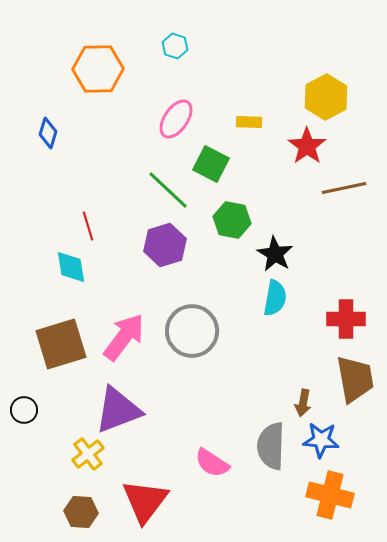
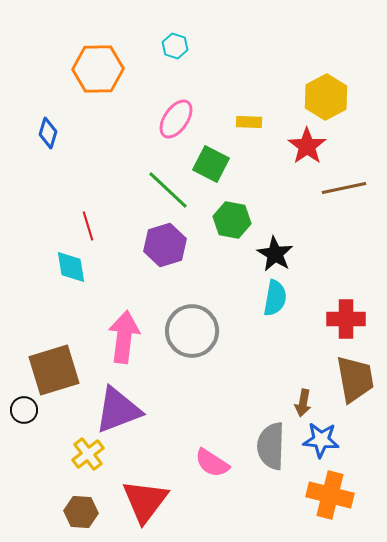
pink arrow: rotated 30 degrees counterclockwise
brown square: moved 7 px left, 26 px down
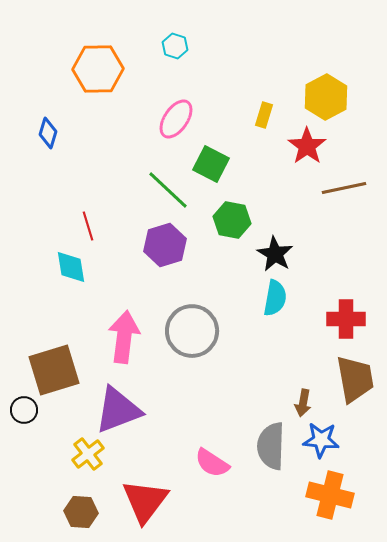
yellow rectangle: moved 15 px right, 7 px up; rotated 75 degrees counterclockwise
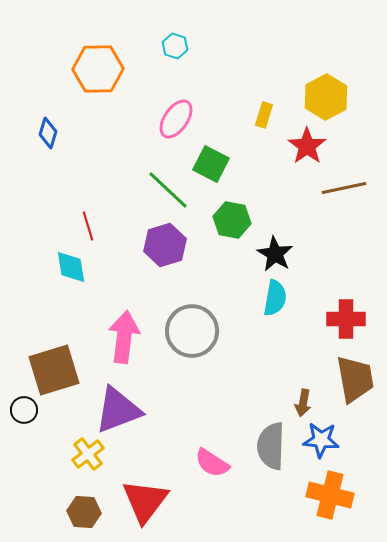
brown hexagon: moved 3 px right
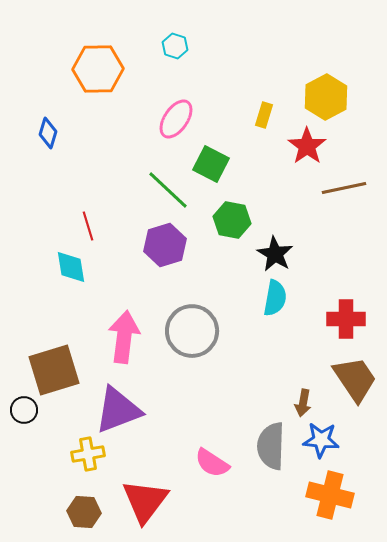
brown trapezoid: rotated 24 degrees counterclockwise
yellow cross: rotated 28 degrees clockwise
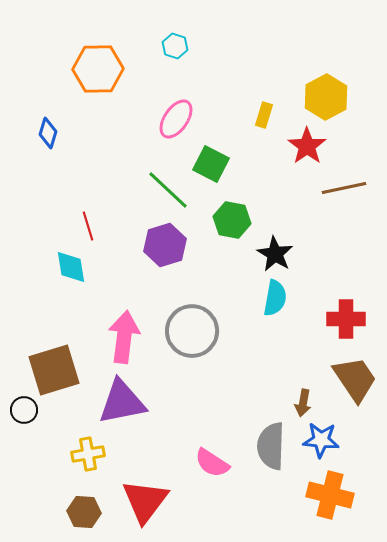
purple triangle: moved 4 px right, 8 px up; rotated 10 degrees clockwise
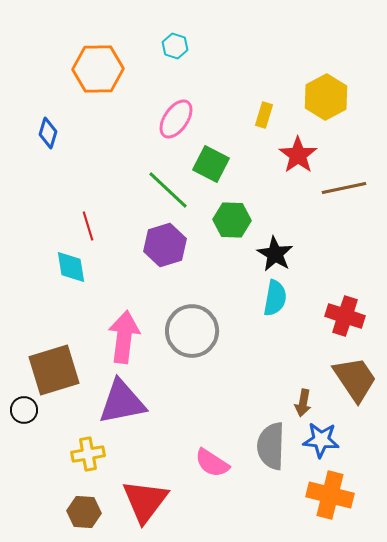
red star: moved 9 px left, 9 px down
green hexagon: rotated 9 degrees counterclockwise
red cross: moved 1 px left, 3 px up; rotated 18 degrees clockwise
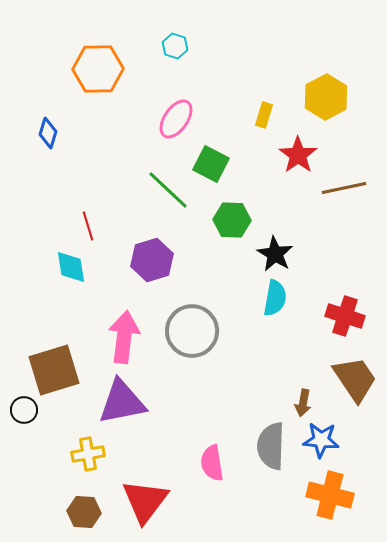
purple hexagon: moved 13 px left, 15 px down
pink semicircle: rotated 48 degrees clockwise
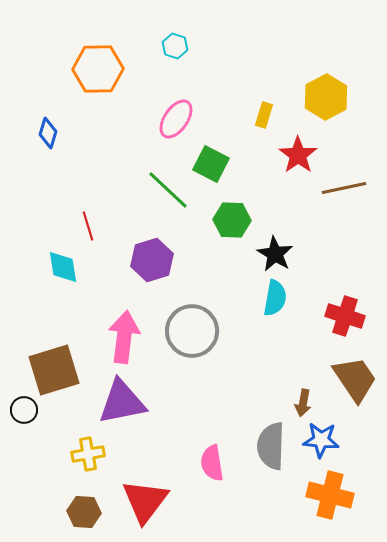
cyan diamond: moved 8 px left
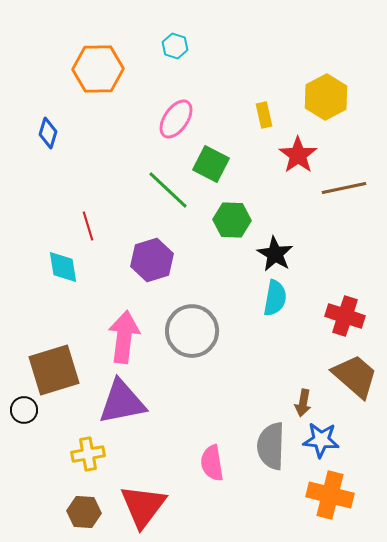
yellow rectangle: rotated 30 degrees counterclockwise
brown trapezoid: moved 3 px up; rotated 15 degrees counterclockwise
red triangle: moved 2 px left, 5 px down
